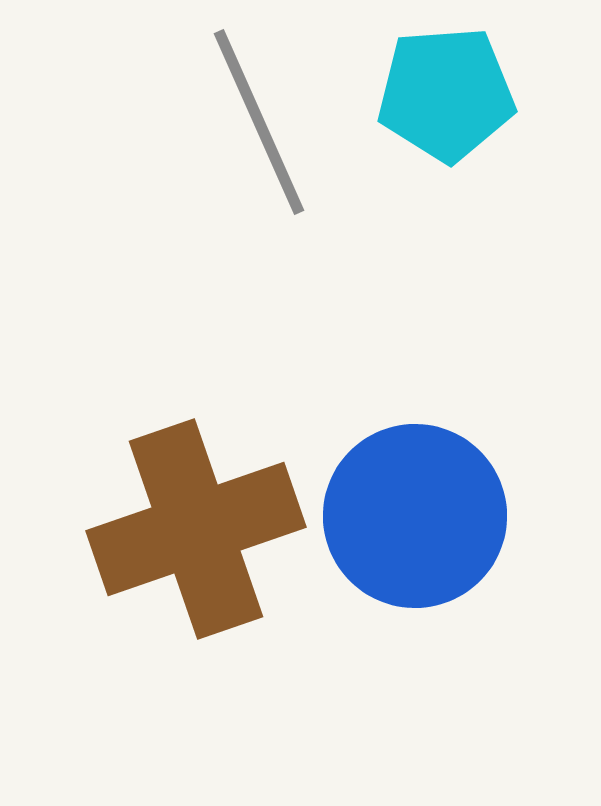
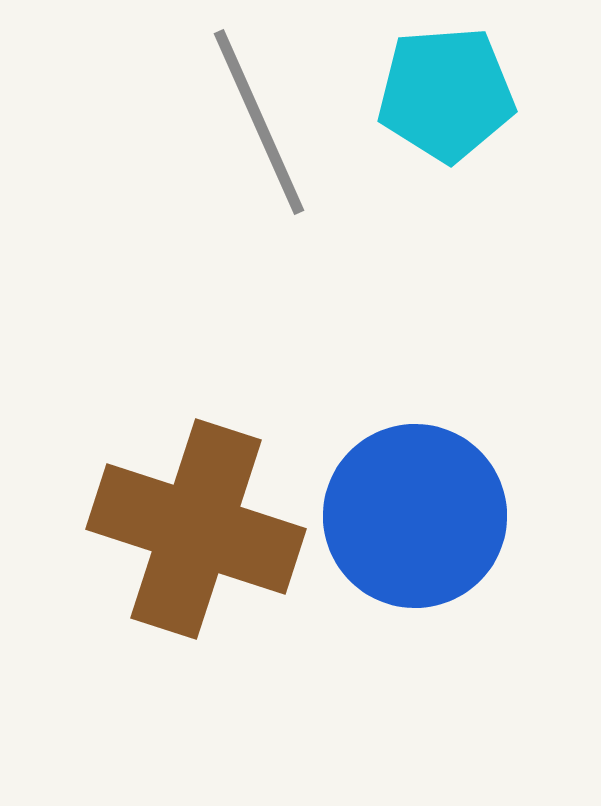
brown cross: rotated 37 degrees clockwise
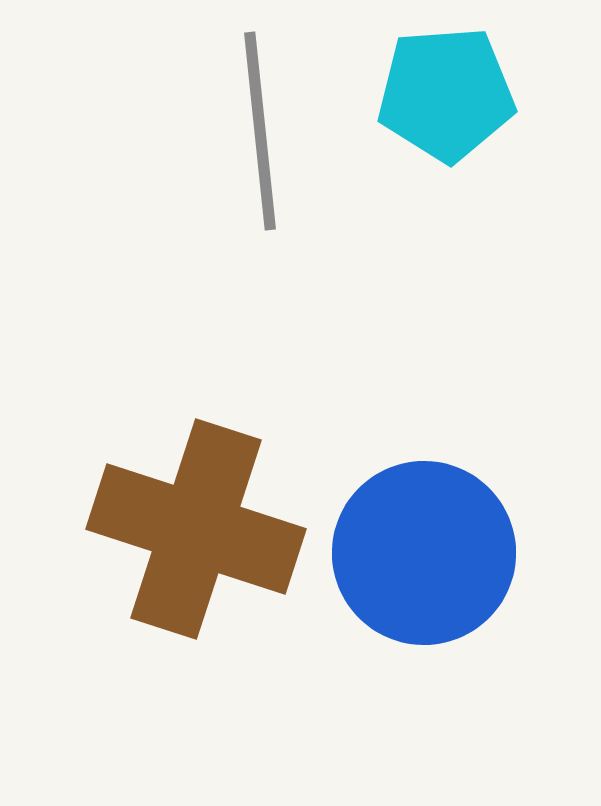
gray line: moved 1 px right, 9 px down; rotated 18 degrees clockwise
blue circle: moved 9 px right, 37 px down
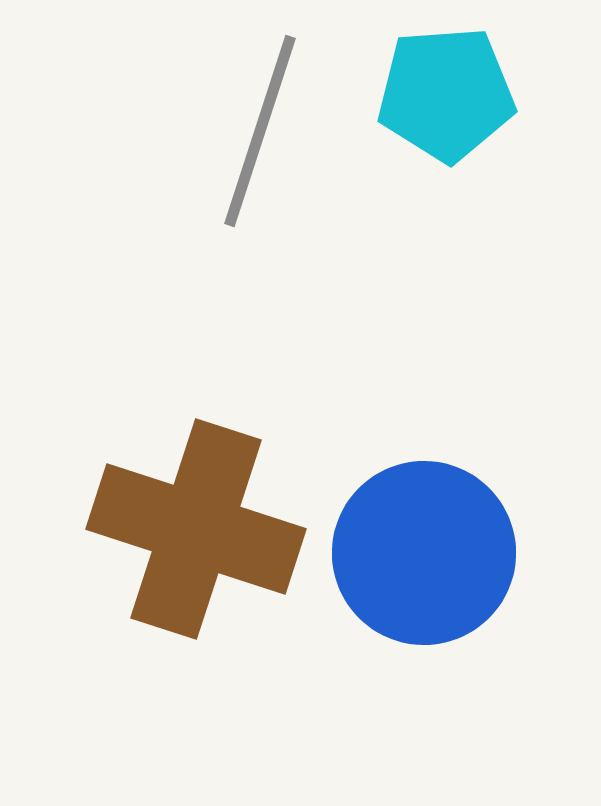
gray line: rotated 24 degrees clockwise
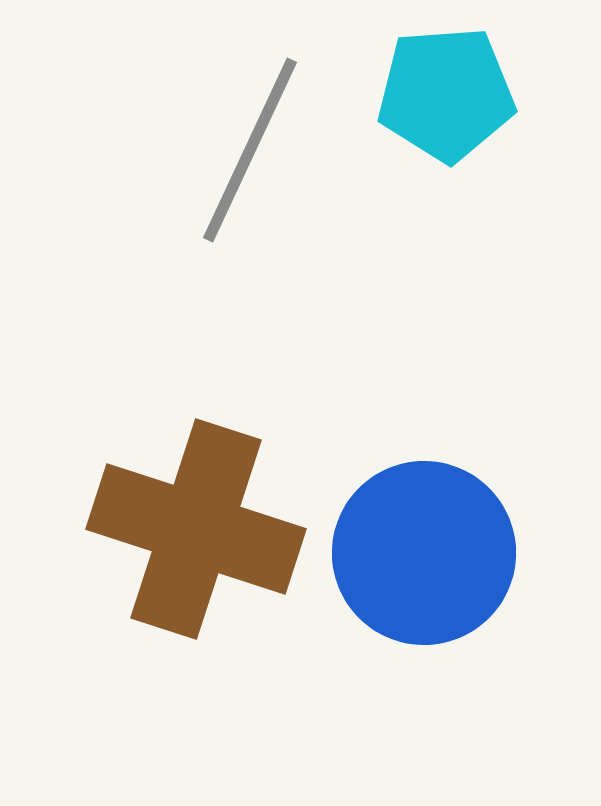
gray line: moved 10 px left, 19 px down; rotated 7 degrees clockwise
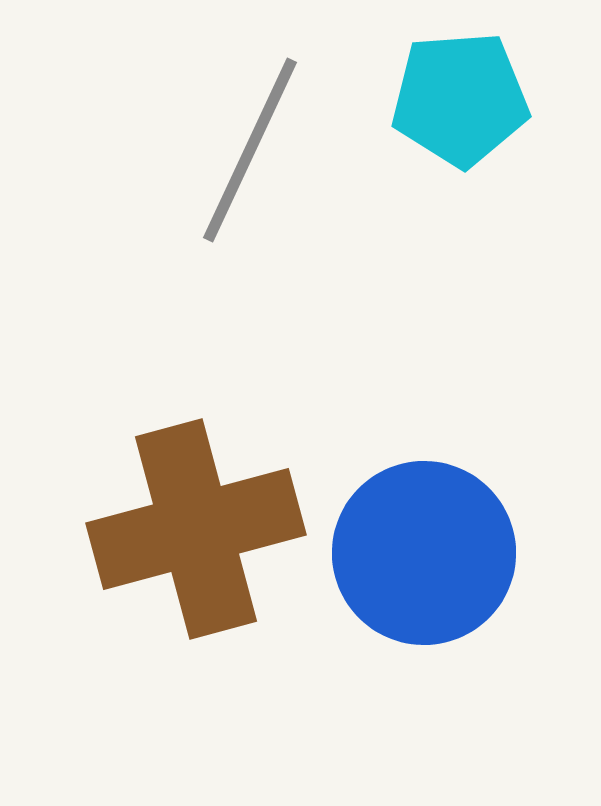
cyan pentagon: moved 14 px right, 5 px down
brown cross: rotated 33 degrees counterclockwise
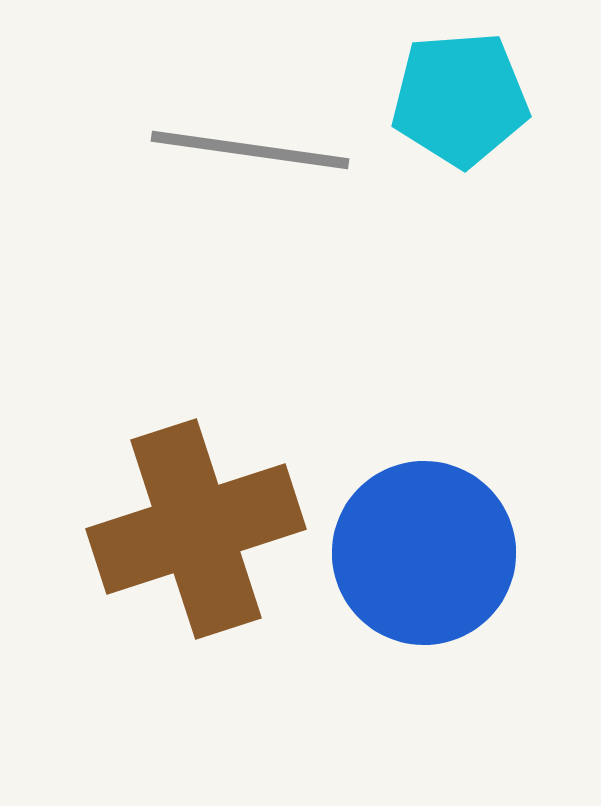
gray line: rotated 73 degrees clockwise
brown cross: rotated 3 degrees counterclockwise
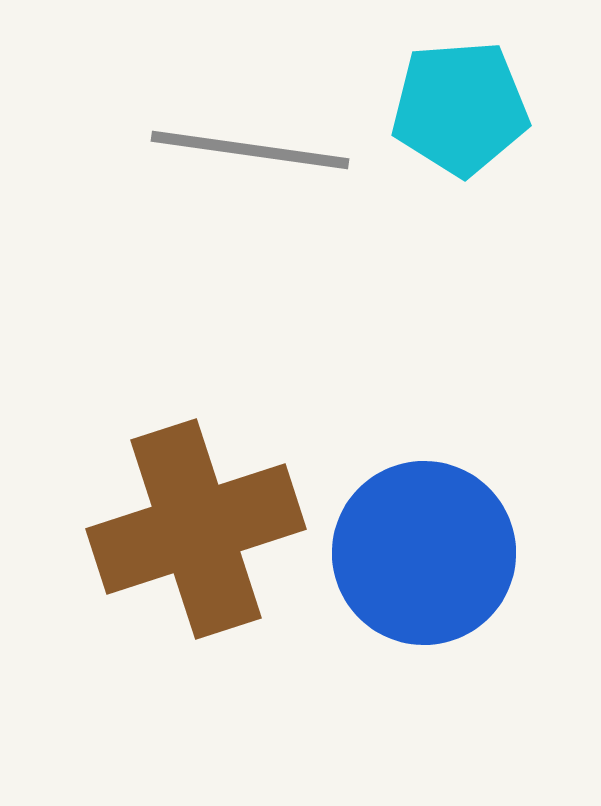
cyan pentagon: moved 9 px down
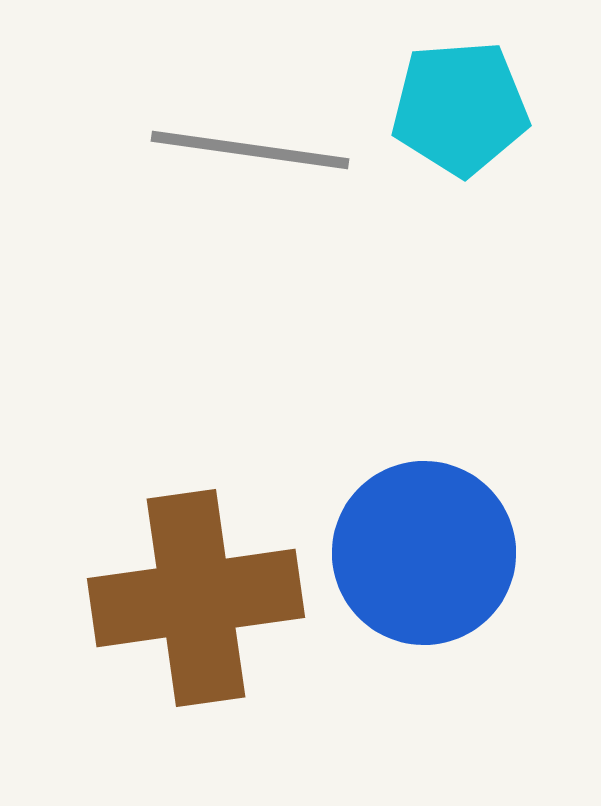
brown cross: moved 69 px down; rotated 10 degrees clockwise
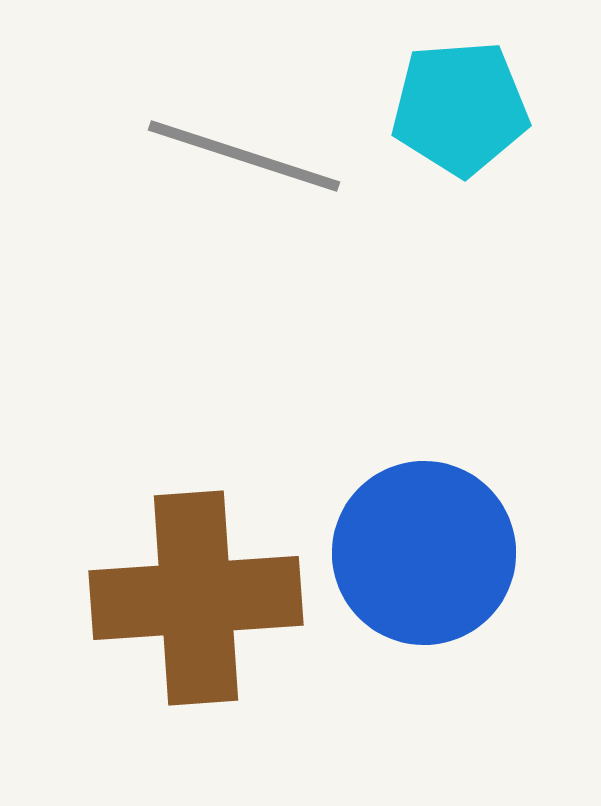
gray line: moved 6 px left, 6 px down; rotated 10 degrees clockwise
brown cross: rotated 4 degrees clockwise
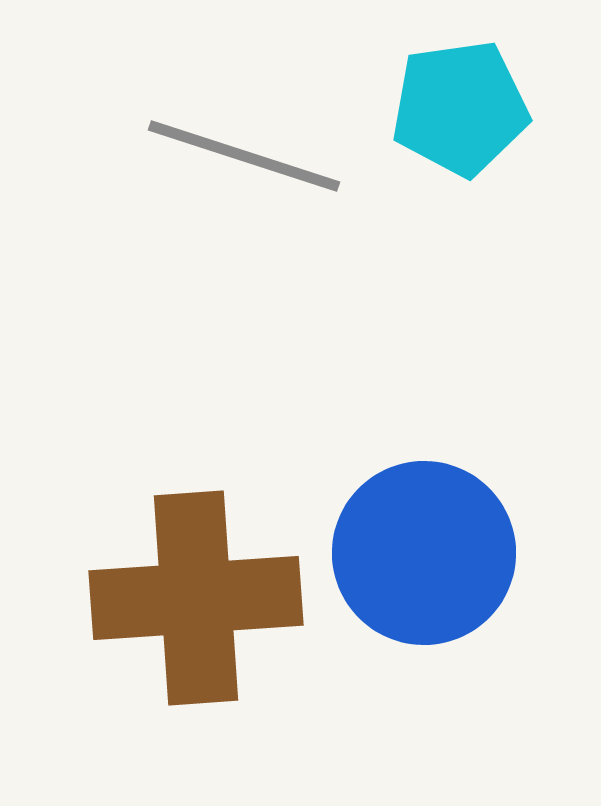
cyan pentagon: rotated 4 degrees counterclockwise
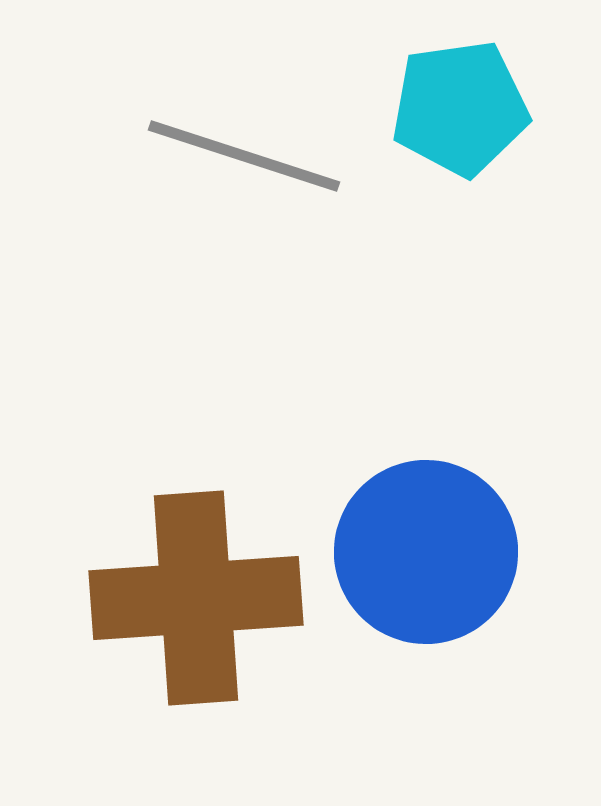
blue circle: moved 2 px right, 1 px up
